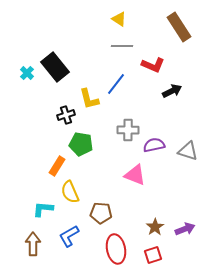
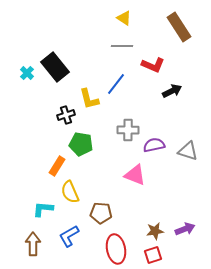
yellow triangle: moved 5 px right, 1 px up
brown star: moved 4 px down; rotated 24 degrees clockwise
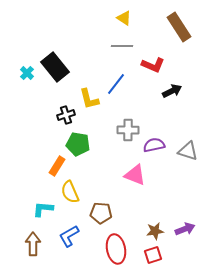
green pentagon: moved 3 px left
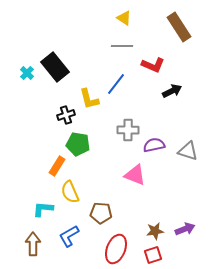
red ellipse: rotated 32 degrees clockwise
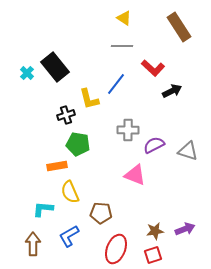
red L-shape: moved 3 px down; rotated 20 degrees clockwise
purple semicircle: rotated 15 degrees counterclockwise
orange rectangle: rotated 48 degrees clockwise
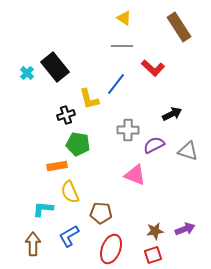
black arrow: moved 23 px down
red ellipse: moved 5 px left
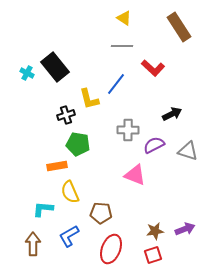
cyan cross: rotated 16 degrees counterclockwise
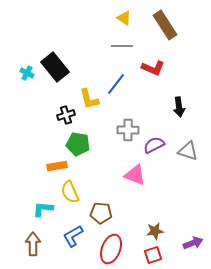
brown rectangle: moved 14 px left, 2 px up
red L-shape: rotated 20 degrees counterclockwise
black arrow: moved 7 px right, 7 px up; rotated 108 degrees clockwise
purple arrow: moved 8 px right, 14 px down
blue L-shape: moved 4 px right
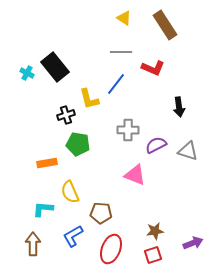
gray line: moved 1 px left, 6 px down
purple semicircle: moved 2 px right
orange rectangle: moved 10 px left, 3 px up
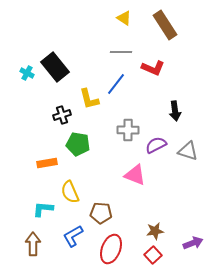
black arrow: moved 4 px left, 4 px down
black cross: moved 4 px left
red square: rotated 24 degrees counterclockwise
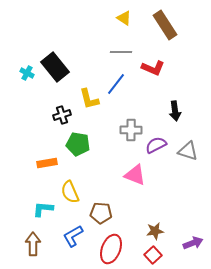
gray cross: moved 3 px right
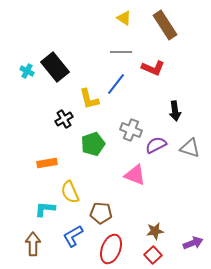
cyan cross: moved 2 px up
black cross: moved 2 px right, 4 px down; rotated 12 degrees counterclockwise
gray cross: rotated 20 degrees clockwise
green pentagon: moved 15 px right; rotated 30 degrees counterclockwise
gray triangle: moved 2 px right, 3 px up
cyan L-shape: moved 2 px right
